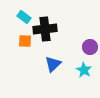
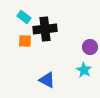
blue triangle: moved 6 px left, 16 px down; rotated 48 degrees counterclockwise
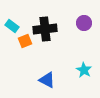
cyan rectangle: moved 12 px left, 9 px down
orange square: rotated 24 degrees counterclockwise
purple circle: moved 6 px left, 24 px up
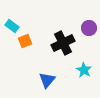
purple circle: moved 5 px right, 5 px down
black cross: moved 18 px right, 14 px down; rotated 20 degrees counterclockwise
blue triangle: rotated 42 degrees clockwise
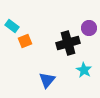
black cross: moved 5 px right; rotated 10 degrees clockwise
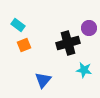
cyan rectangle: moved 6 px right, 1 px up
orange square: moved 1 px left, 4 px down
cyan star: rotated 21 degrees counterclockwise
blue triangle: moved 4 px left
